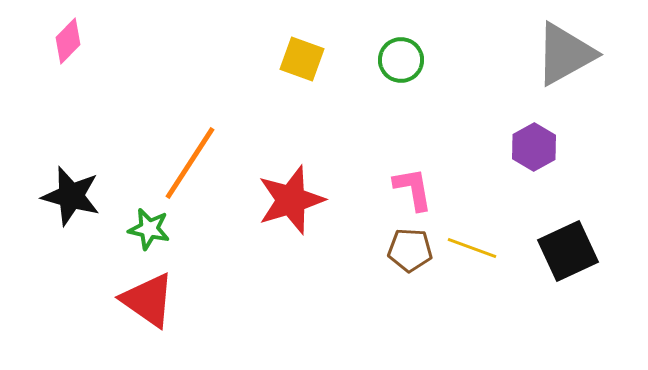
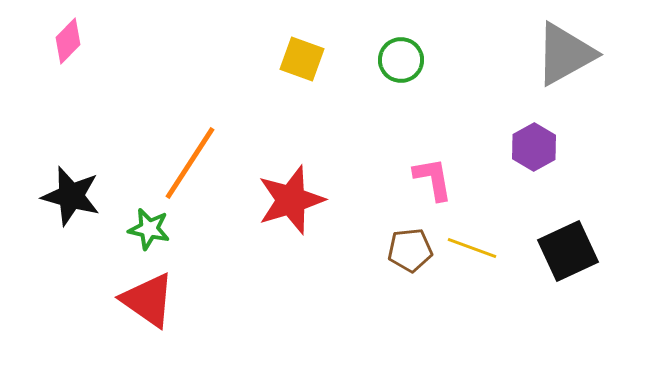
pink L-shape: moved 20 px right, 10 px up
brown pentagon: rotated 9 degrees counterclockwise
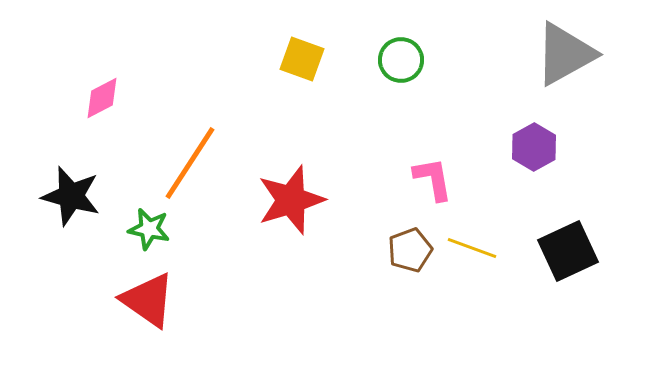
pink diamond: moved 34 px right, 57 px down; rotated 18 degrees clockwise
brown pentagon: rotated 15 degrees counterclockwise
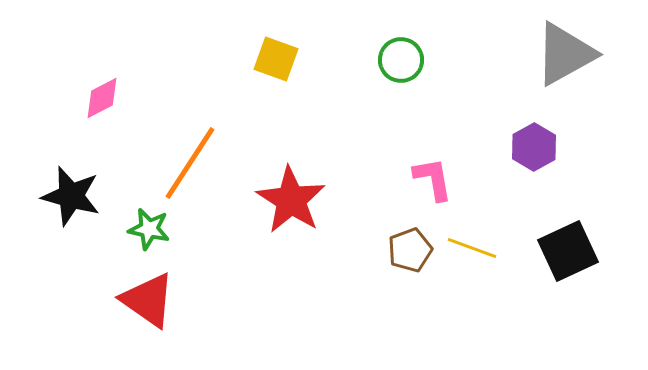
yellow square: moved 26 px left
red star: rotated 22 degrees counterclockwise
